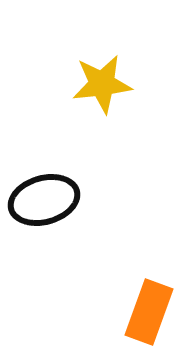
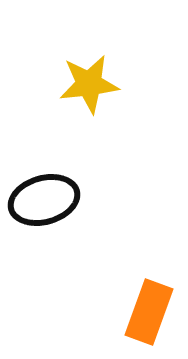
yellow star: moved 13 px left
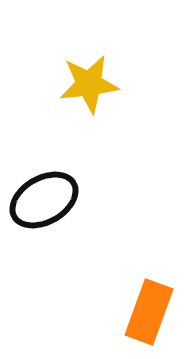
black ellipse: rotated 14 degrees counterclockwise
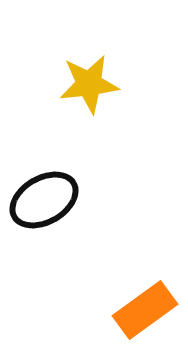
orange rectangle: moved 4 px left, 2 px up; rotated 34 degrees clockwise
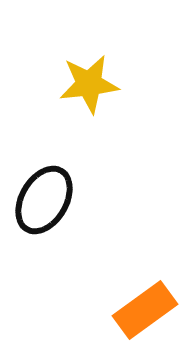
black ellipse: rotated 30 degrees counterclockwise
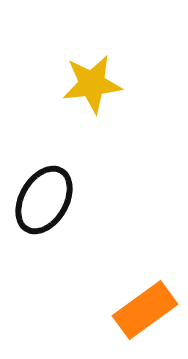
yellow star: moved 3 px right
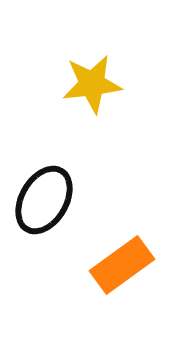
orange rectangle: moved 23 px left, 45 px up
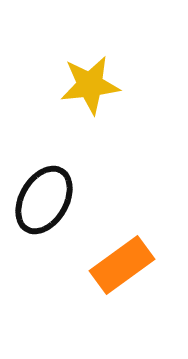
yellow star: moved 2 px left, 1 px down
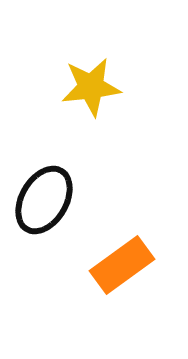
yellow star: moved 1 px right, 2 px down
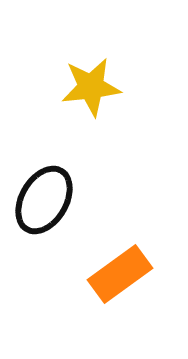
orange rectangle: moved 2 px left, 9 px down
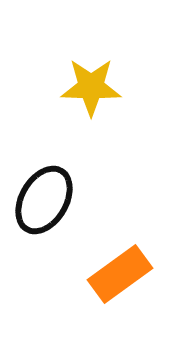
yellow star: rotated 8 degrees clockwise
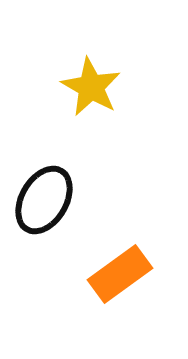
yellow star: rotated 28 degrees clockwise
